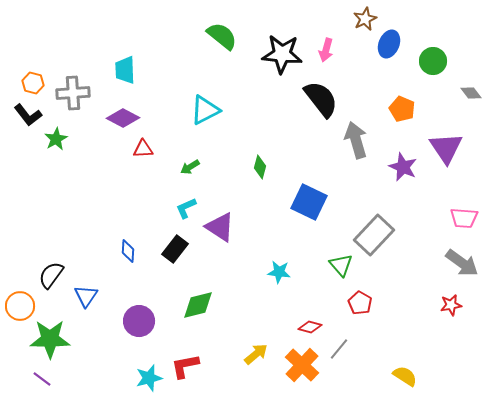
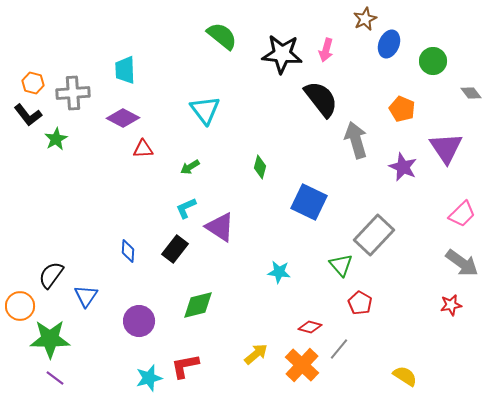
cyan triangle at (205, 110): rotated 40 degrees counterclockwise
pink trapezoid at (464, 218): moved 2 px left, 4 px up; rotated 48 degrees counterclockwise
purple line at (42, 379): moved 13 px right, 1 px up
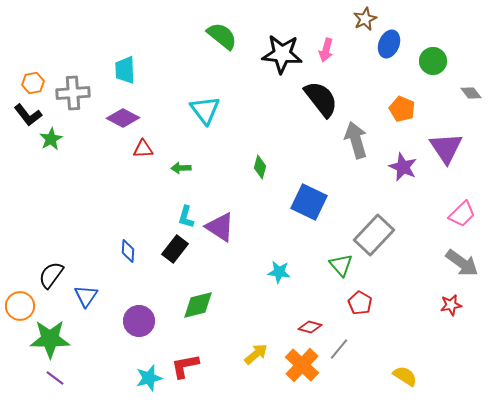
orange hexagon at (33, 83): rotated 25 degrees counterclockwise
green star at (56, 139): moved 5 px left
green arrow at (190, 167): moved 9 px left, 1 px down; rotated 30 degrees clockwise
cyan L-shape at (186, 208): moved 9 px down; rotated 50 degrees counterclockwise
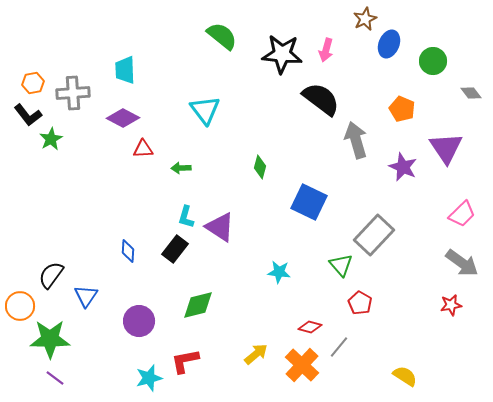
black semicircle at (321, 99): rotated 15 degrees counterclockwise
gray line at (339, 349): moved 2 px up
red L-shape at (185, 366): moved 5 px up
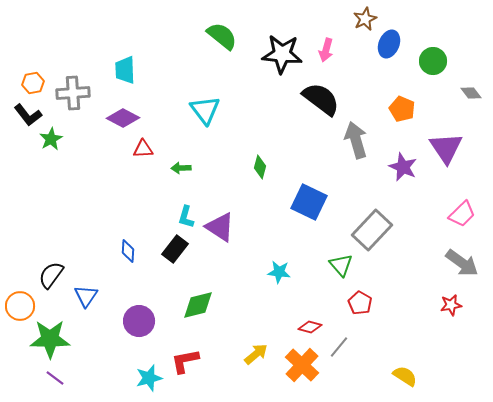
gray rectangle at (374, 235): moved 2 px left, 5 px up
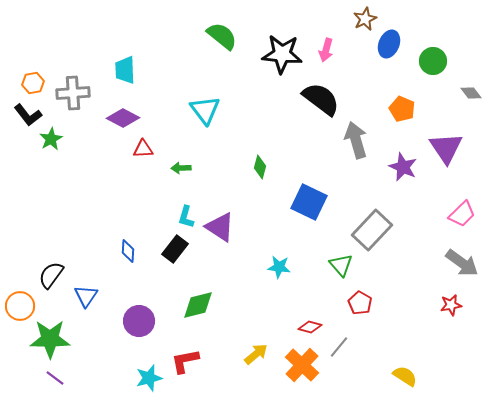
cyan star at (279, 272): moved 5 px up
